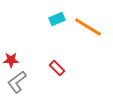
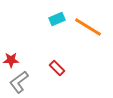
gray L-shape: moved 2 px right
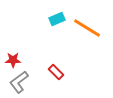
orange line: moved 1 px left, 1 px down
red star: moved 2 px right
red rectangle: moved 1 px left, 4 px down
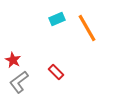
orange line: rotated 28 degrees clockwise
red star: rotated 28 degrees clockwise
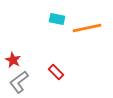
cyan rectangle: rotated 35 degrees clockwise
orange line: rotated 72 degrees counterclockwise
